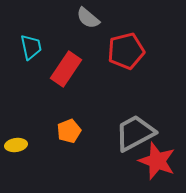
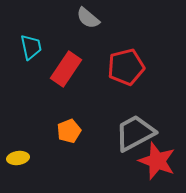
red pentagon: moved 16 px down
yellow ellipse: moved 2 px right, 13 px down
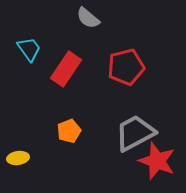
cyan trapezoid: moved 2 px left, 2 px down; rotated 24 degrees counterclockwise
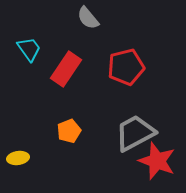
gray semicircle: rotated 10 degrees clockwise
